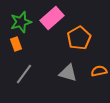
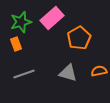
gray line: rotated 35 degrees clockwise
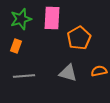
pink rectangle: rotated 45 degrees counterclockwise
green star: moved 3 px up
orange rectangle: moved 2 px down; rotated 40 degrees clockwise
gray line: moved 2 px down; rotated 15 degrees clockwise
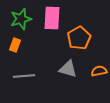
orange rectangle: moved 1 px left, 1 px up
gray triangle: moved 4 px up
